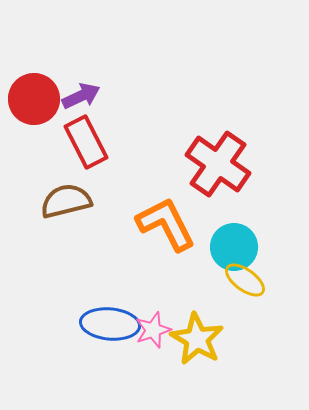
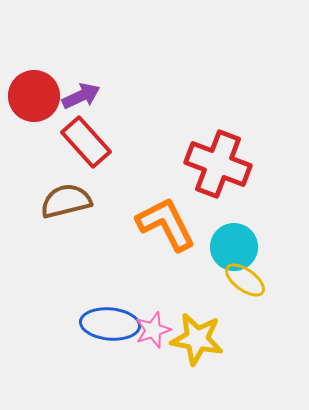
red circle: moved 3 px up
red rectangle: rotated 15 degrees counterclockwise
red cross: rotated 14 degrees counterclockwise
yellow star: rotated 20 degrees counterclockwise
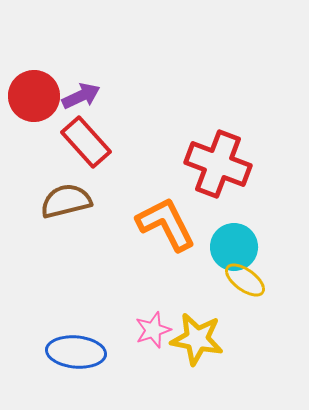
blue ellipse: moved 34 px left, 28 px down
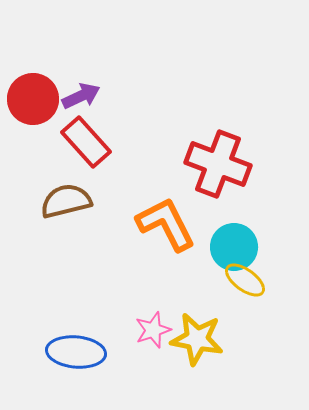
red circle: moved 1 px left, 3 px down
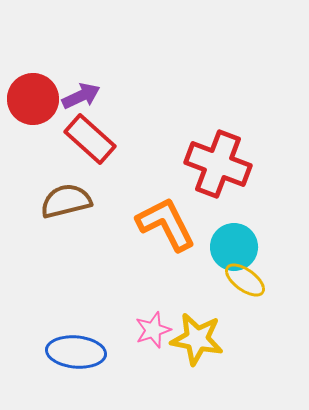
red rectangle: moved 4 px right, 3 px up; rotated 6 degrees counterclockwise
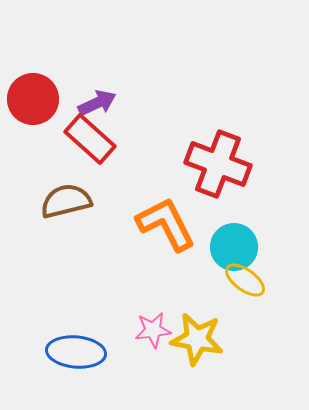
purple arrow: moved 16 px right, 7 px down
pink star: rotated 12 degrees clockwise
